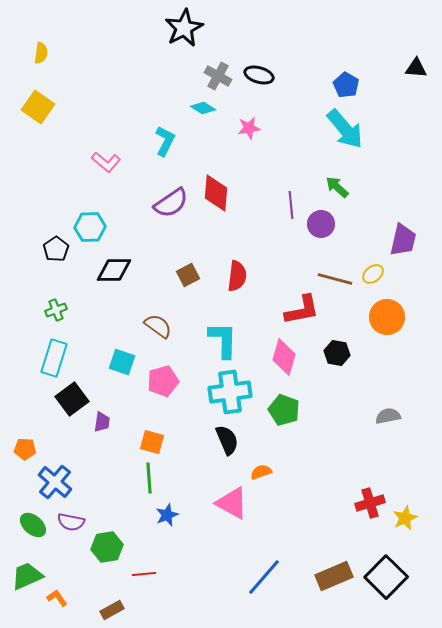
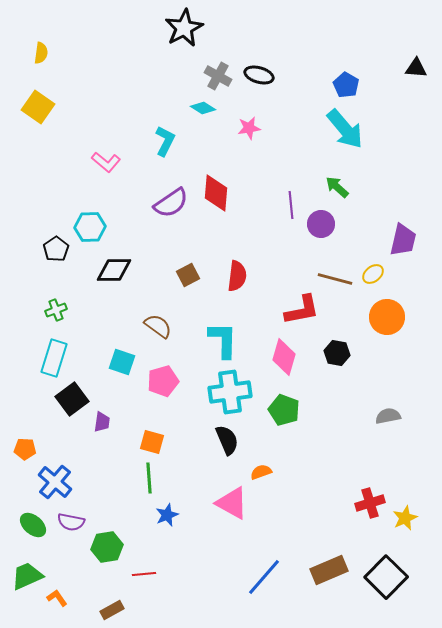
brown rectangle at (334, 576): moved 5 px left, 6 px up
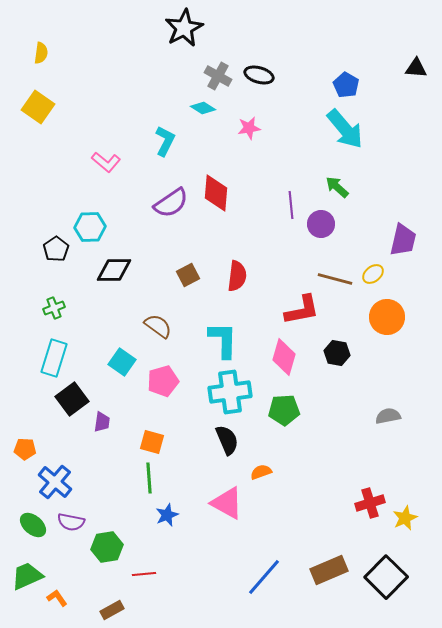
green cross at (56, 310): moved 2 px left, 2 px up
cyan square at (122, 362): rotated 16 degrees clockwise
green pentagon at (284, 410): rotated 24 degrees counterclockwise
pink triangle at (232, 503): moved 5 px left
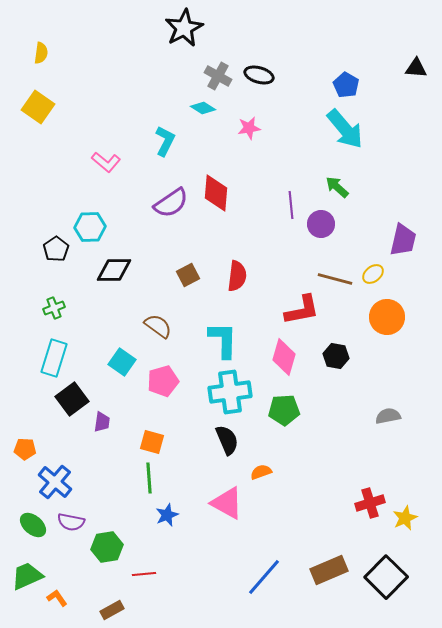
black hexagon at (337, 353): moved 1 px left, 3 px down
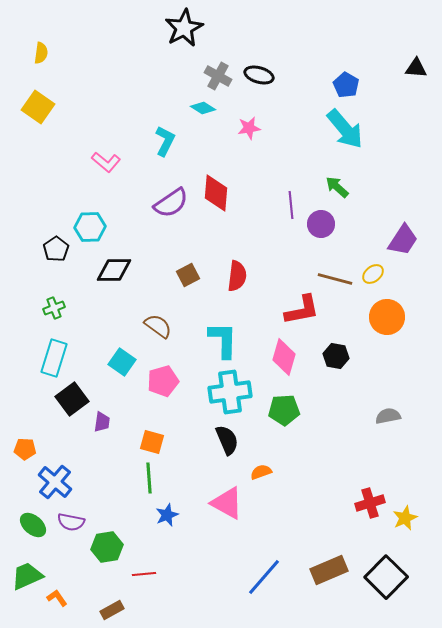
purple trapezoid at (403, 240): rotated 20 degrees clockwise
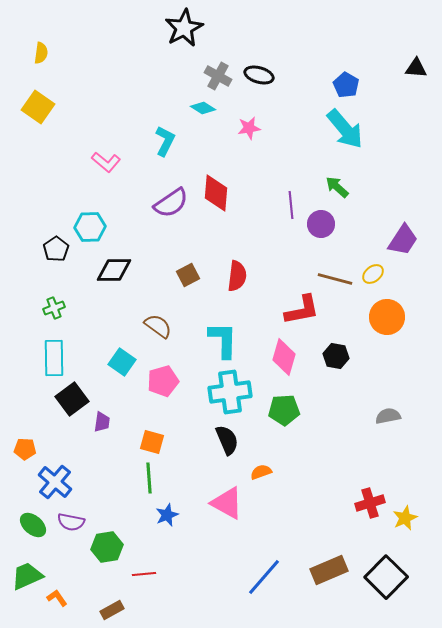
cyan rectangle at (54, 358): rotated 18 degrees counterclockwise
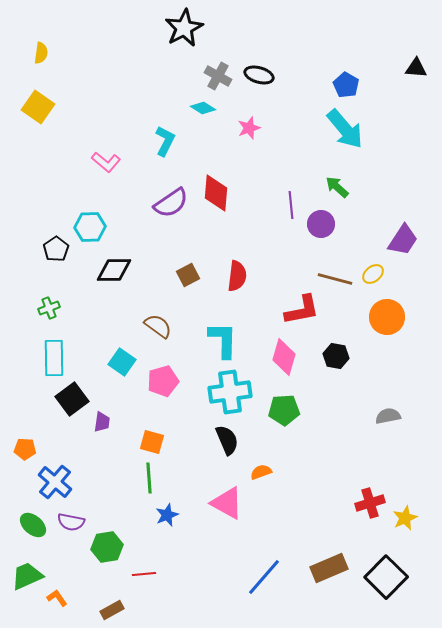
pink star at (249, 128): rotated 10 degrees counterclockwise
green cross at (54, 308): moved 5 px left
brown rectangle at (329, 570): moved 2 px up
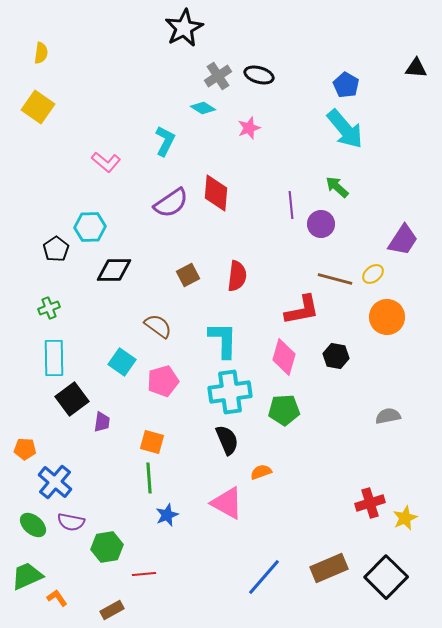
gray cross at (218, 76): rotated 28 degrees clockwise
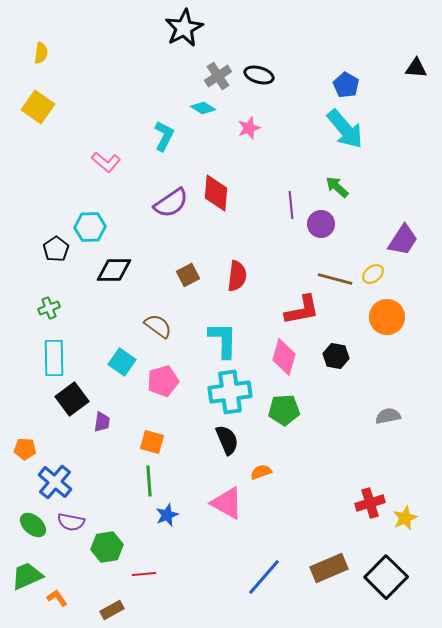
cyan L-shape at (165, 141): moved 1 px left, 5 px up
green line at (149, 478): moved 3 px down
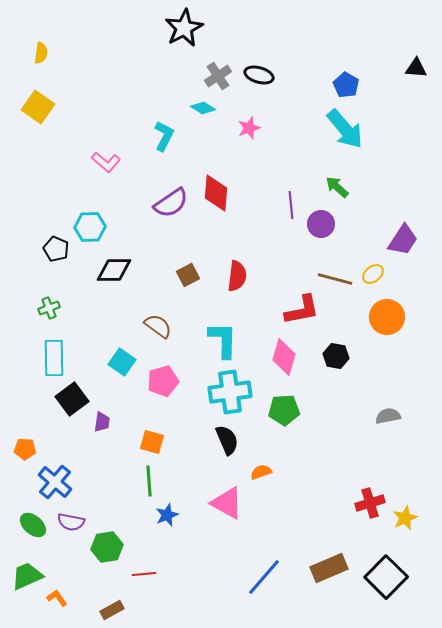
black pentagon at (56, 249): rotated 15 degrees counterclockwise
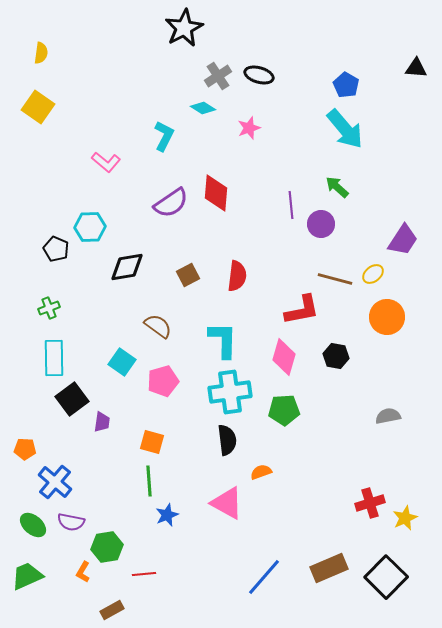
black diamond at (114, 270): moved 13 px right, 3 px up; rotated 9 degrees counterclockwise
black semicircle at (227, 440): rotated 16 degrees clockwise
orange L-shape at (57, 598): moved 26 px right, 26 px up; rotated 115 degrees counterclockwise
